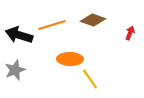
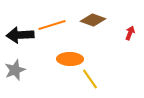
black arrow: moved 1 px right; rotated 20 degrees counterclockwise
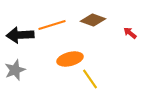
red arrow: rotated 72 degrees counterclockwise
orange ellipse: rotated 15 degrees counterclockwise
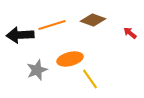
gray star: moved 22 px right
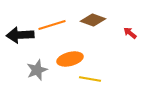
yellow line: rotated 45 degrees counterclockwise
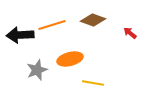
yellow line: moved 3 px right, 4 px down
